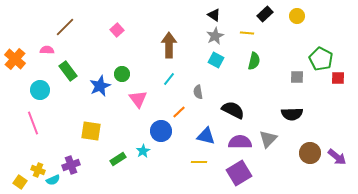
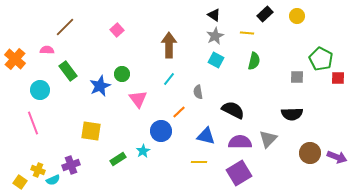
purple arrow at (337, 157): rotated 18 degrees counterclockwise
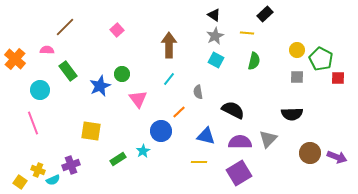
yellow circle at (297, 16): moved 34 px down
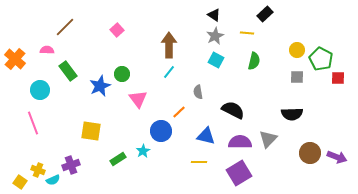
cyan line at (169, 79): moved 7 px up
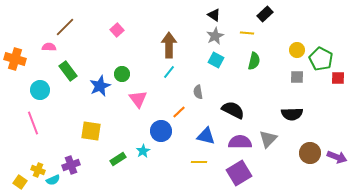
pink semicircle at (47, 50): moved 2 px right, 3 px up
orange cross at (15, 59): rotated 25 degrees counterclockwise
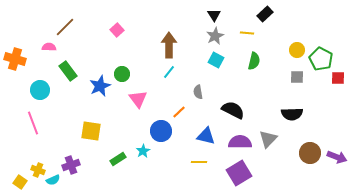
black triangle at (214, 15): rotated 24 degrees clockwise
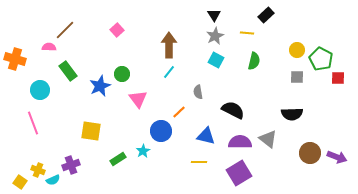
black rectangle at (265, 14): moved 1 px right, 1 px down
brown line at (65, 27): moved 3 px down
gray triangle at (268, 139): rotated 36 degrees counterclockwise
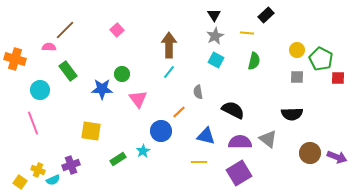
blue star at (100, 86): moved 2 px right, 3 px down; rotated 25 degrees clockwise
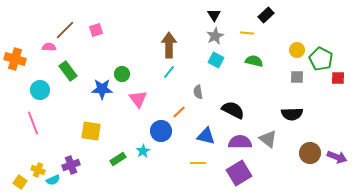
pink square at (117, 30): moved 21 px left; rotated 24 degrees clockwise
green semicircle at (254, 61): rotated 90 degrees counterclockwise
yellow line at (199, 162): moved 1 px left, 1 px down
